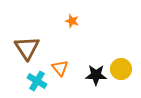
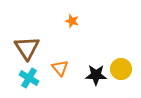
cyan cross: moved 8 px left, 3 px up
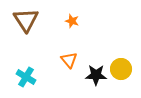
brown triangle: moved 1 px left, 28 px up
orange triangle: moved 9 px right, 8 px up
cyan cross: moved 3 px left, 1 px up
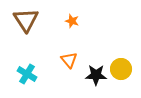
cyan cross: moved 1 px right, 3 px up
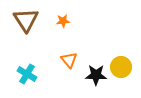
orange star: moved 9 px left; rotated 24 degrees counterclockwise
yellow circle: moved 2 px up
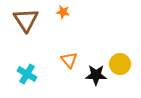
orange star: moved 9 px up; rotated 16 degrees clockwise
yellow circle: moved 1 px left, 3 px up
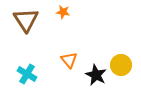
yellow circle: moved 1 px right, 1 px down
black star: rotated 25 degrees clockwise
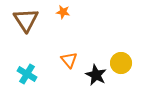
yellow circle: moved 2 px up
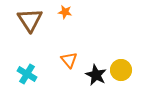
orange star: moved 2 px right
brown triangle: moved 4 px right
yellow circle: moved 7 px down
